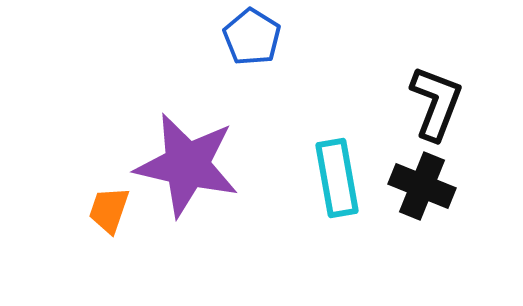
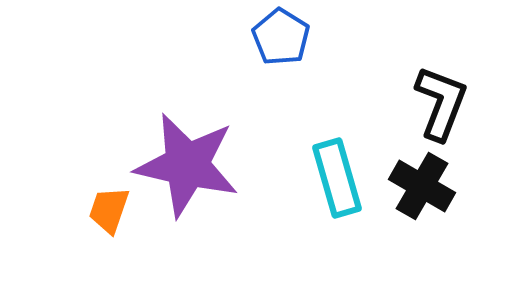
blue pentagon: moved 29 px right
black L-shape: moved 5 px right
cyan rectangle: rotated 6 degrees counterclockwise
black cross: rotated 8 degrees clockwise
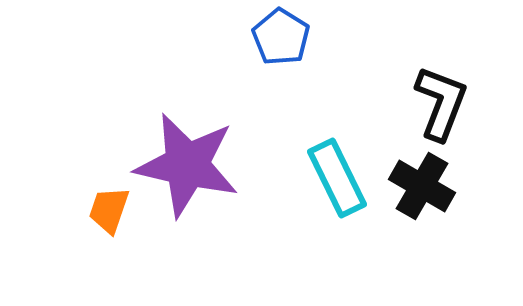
cyan rectangle: rotated 10 degrees counterclockwise
